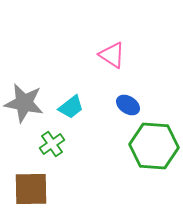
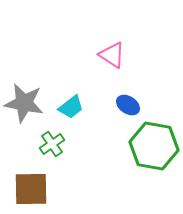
green hexagon: rotated 6 degrees clockwise
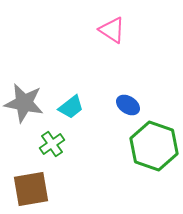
pink triangle: moved 25 px up
green hexagon: rotated 9 degrees clockwise
brown square: rotated 9 degrees counterclockwise
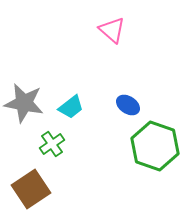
pink triangle: rotated 8 degrees clockwise
green hexagon: moved 1 px right
brown square: rotated 24 degrees counterclockwise
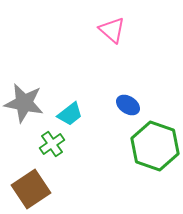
cyan trapezoid: moved 1 px left, 7 px down
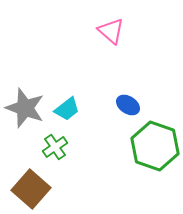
pink triangle: moved 1 px left, 1 px down
gray star: moved 1 px right, 5 px down; rotated 9 degrees clockwise
cyan trapezoid: moved 3 px left, 5 px up
green cross: moved 3 px right, 3 px down
brown square: rotated 15 degrees counterclockwise
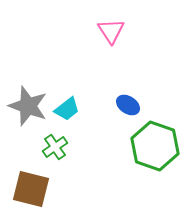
pink triangle: rotated 16 degrees clockwise
gray star: moved 3 px right, 2 px up
brown square: rotated 27 degrees counterclockwise
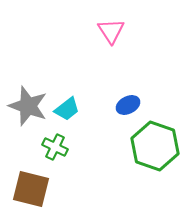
blue ellipse: rotated 60 degrees counterclockwise
green cross: rotated 30 degrees counterclockwise
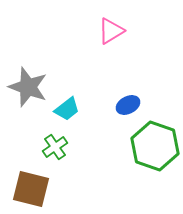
pink triangle: rotated 32 degrees clockwise
gray star: moved 19 px up
green cross: rotated 30 degrees clockwise
